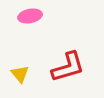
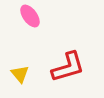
pink ellipse: rotated 65 degrees clockwise
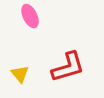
pink ellipse: rotated 10 degrees clockwise
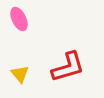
pink ellipse: moved 11 px left, 3 px down
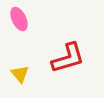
red L-shape: moved 9 px up
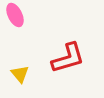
pink ellipse: moved 4 px left, 4 px up
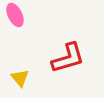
yellow triangle: moved 4 px down
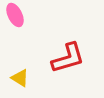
yellow triangle: rotated 18 degrees counterclockwise
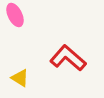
red L-shape: rotated 123 degrees counterclockwise
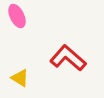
pink ellipse: moved 2 px right, 1 px down
